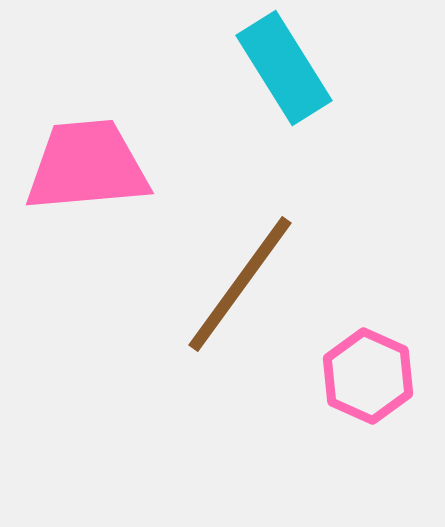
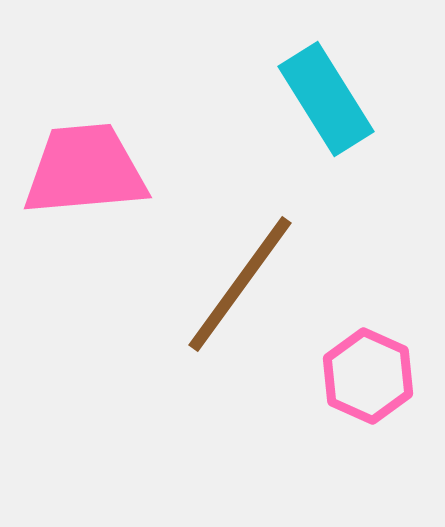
cyan rectangle: moved 42 px right, 31 px down
pink trapezoid: moved 2 px left, 4 px down
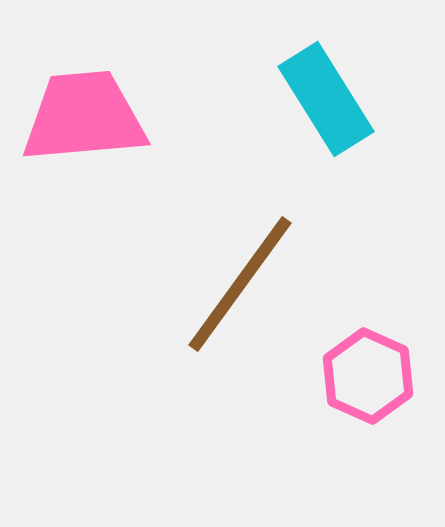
pink trapezoid: moved 1 px left, 53 px up
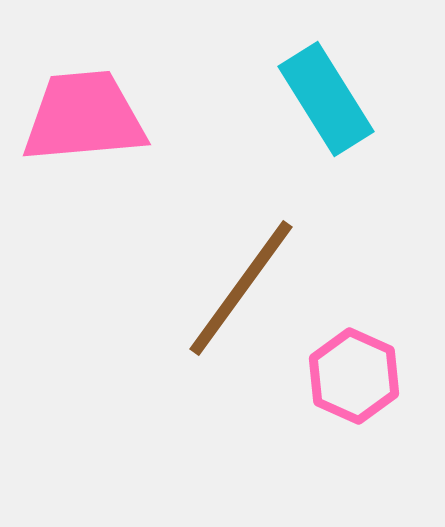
brown line: moved 1 px right, 4 px down
pink hexagon: moved 14 px left
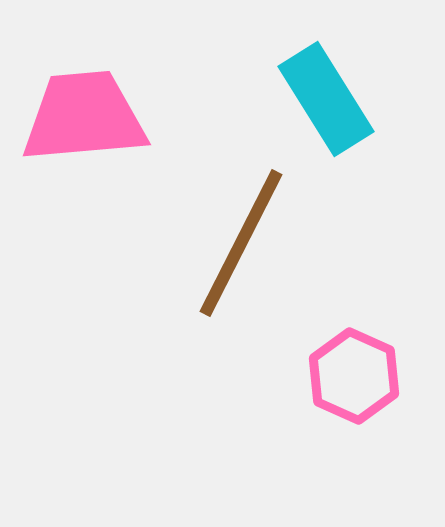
brown line: moved 45 px up; rotated 9 degrees counterclockwise
